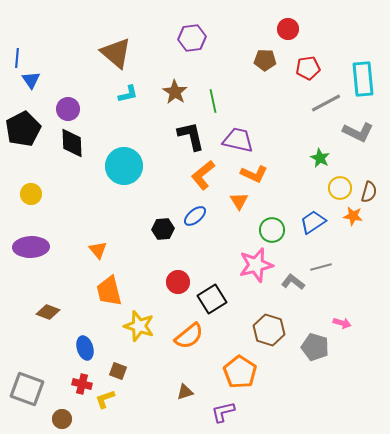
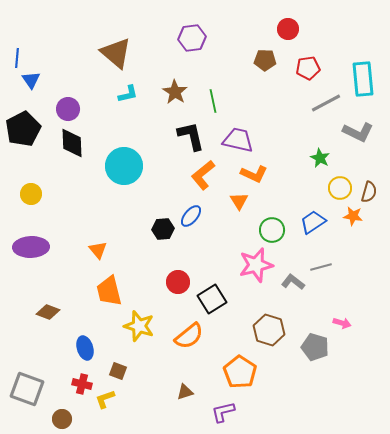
blue ellipse at (195, 216): moved 4 px left; rotated 10 degrees counterclockwise
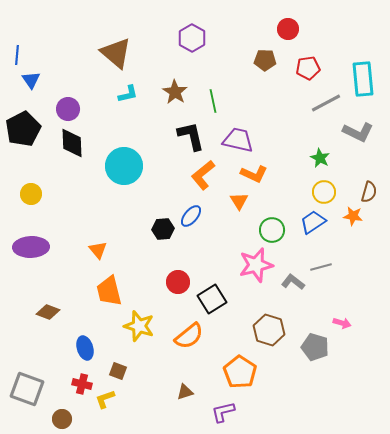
purple hexagon at (192, 38): rotated 24 degrees counterclockwise
blue line at (17, 58): moved 3 px up
yellow circle at (340, 188): moved 16 px left, 4 px down
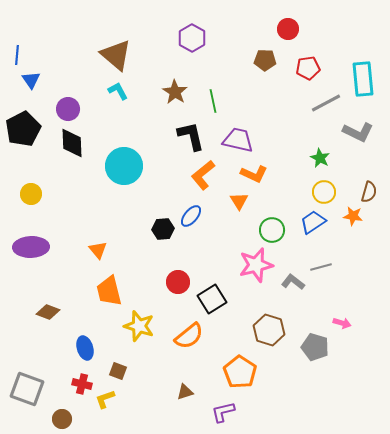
brown triangle at (116, 53): moved 2 px down
cyan L-shape at (128, 94): moved 10 px left, 3 px up; rotated 105 degrees counterclockwise
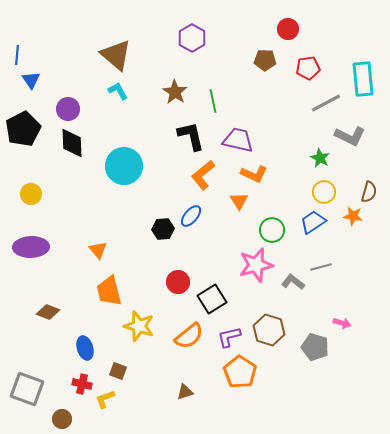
gray L-shape at (358, 132): moved 8 px left, 4 px down
purple L-shape at (223, 412): moved 6 px right, 75 px up
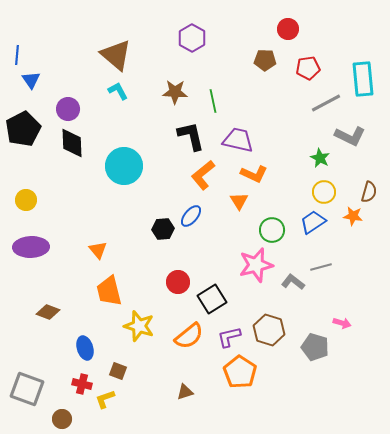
brown star at (175, 92): rotated 30 degrees counterclockwise
yellow circle at (31, 194): moved 5 px left, 6 px down
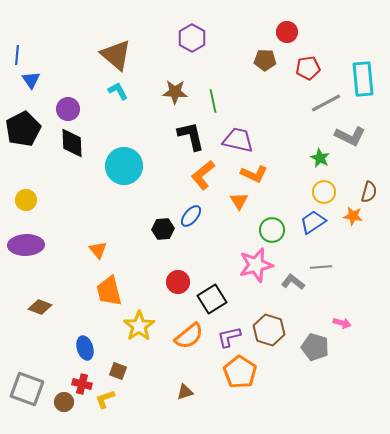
red circle at (288, 29): moved 1 px left, 3 px down
purple ellipse at (31, 247): moved 5 px left, 2 px up
gray line at (321, 267): rotated 10 degrees clockwise
brown diamond at (48, 312): moved 8 px left, 5 px up
yellow star at (139, 326): rotated 20 degrees clockwise
brown circle at (62, 419): moved 2 px right, 17 px up
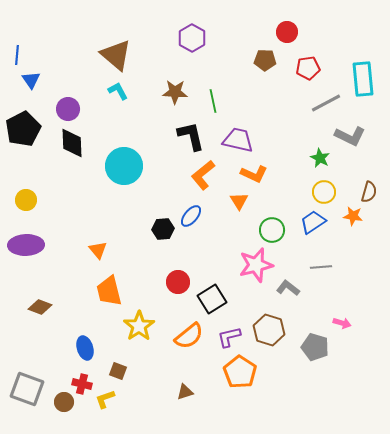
gray L-shape at (293, 282): moved 5 px left, 6 px down
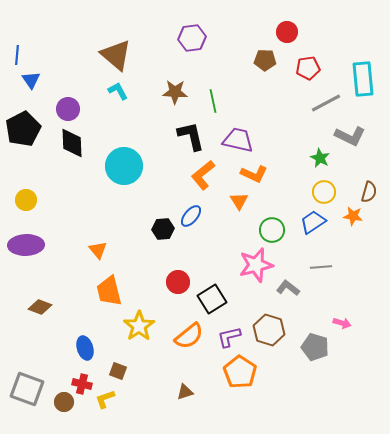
purple hexagon at (192, 38): rotated 24 degrees clockwise
